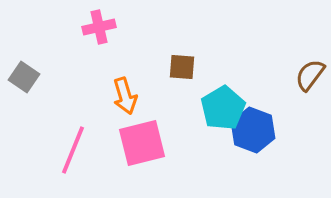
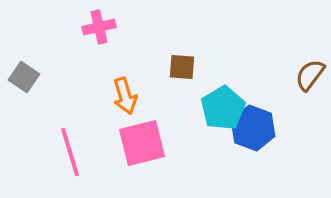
blue hexagon: moved 2 px up
pink line: moved 3 px left, 2 px down; rotated 39 degrees counterclockwise
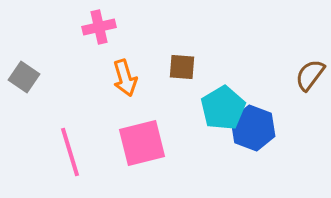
orange arrow: moved 18 px up
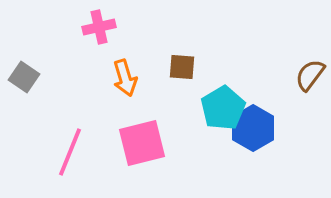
blue hexagon: rotated 9 degrees clockwise
pink line: rotated 39 degrees clockwise
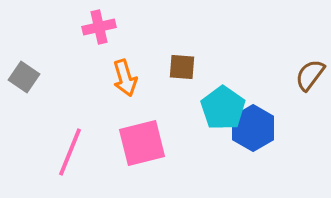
cyan pentagon: rotated 6 degrees counterclockwise
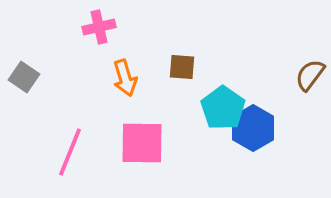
pink square: rotated 15 degrees clockwise
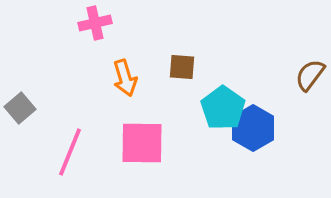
pink cross: moved 4 px left, 4 px up
gray square: moved 4 px left, 31 px down; rotated 16 degrees clockwise
